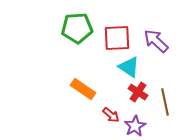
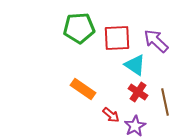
green pentagon: moved 2 px right
cyan triangle: moved 6 px right, 2 px up
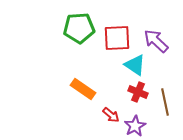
red cross: rotated 12 degrees counterclockwise
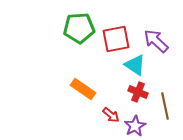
red square: moved 1 px left, 1 px down; rotated 8 degrees counterclockwise
brown line: moved 4 px down
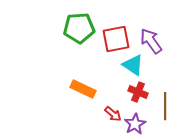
purple arrow: moved 5 px left; rotated 12 degrees clockwise
cyan triangle: moved 2 px left
orange rectangle: rotated 10 degrees counterclockwise
brown line: rotated 12 degrees clockwise
red arrow: moved 2 px right, 1 px up
purple star: moved 2 px up
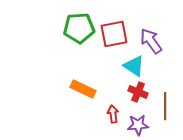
red square: moved 2 px left, 5 px up
cyan triangle: moved 1 px right, 1 px down
red arrow: rotated 138 degrees counterclockwise
purple star: moved 3 px right, 1 px down; rotated 25 degrees clockwise
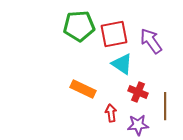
green pentagon: moved 2 px up
cyan triangle: moved 12 px left, 2 px up
red arrow: moved 2 px left, 1 px up
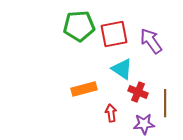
cyan triangle: moved 5 px down
orange rectangle: moved 1 px right; rotated 40 degrees counterclockwise
brown line: moved 3 px up
purple star: moved 6 px right, 1 px up
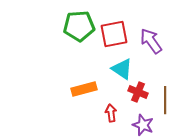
brown line: moved 3 px up
purple star: moved 1 px left, 1 px down; rotated 25 degrees clockwise
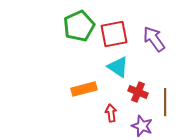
green pentagon: rotated 20 degrees counterclockwise
purple arrow: moved 3 px right, 2 px up
cyan triangle: moved 4 px left, 2 px up
brown line: moved 2 px down
purple star: moved 1 px left, 1 px down
